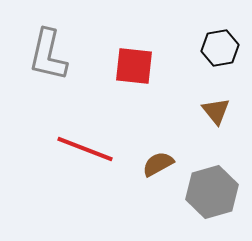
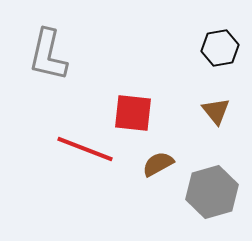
red square: moved 1 px left, 47 px down
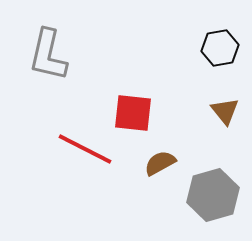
brown triangle: moved 9 px right
red line: rotated 6 degrees clockwise
brown semicircle: moved 2 px right, 1 px up
gray hexagon: moved 1 px right, 3 px down
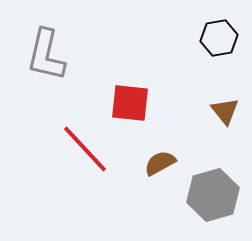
black hexagon: moved 1 px left, 10 px up
gray L-shape: moved 2 px left
red square: moved 3 px left, 10 px up
red line: rotated 20 degrees clockwise
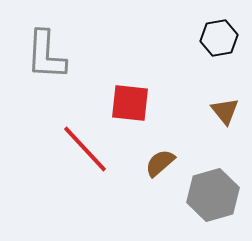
gray L-shape: rotated 10 degrees counterclockwise
brown semicircle: rotated 12 degrees counterclockwise
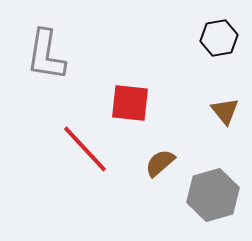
gray L-shape: rotated 6 degrees clockwise
